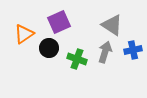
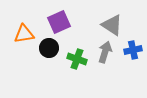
orange triangle: rotated 25 degrees clockwise
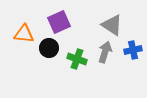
orange triangle: rotated 15 degrees clockwise
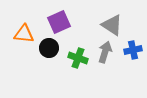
green cross: moved 1 px right, 1 px up
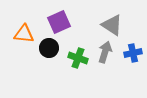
blue cross: moved 3 px down
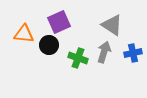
black circle: moved 3 px up
gray arrow: moved 1 px left
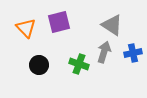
purple square: rotated 10 degrees clockwise
orange triangle: moved 2 px right, 6 px up; rotated 40 degrees clockwise
black circle: moved 10 px left, 20 px down
green cross: moved 1 px right, 6 px down
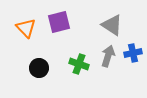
gray arrow: moved 4 px right, 4 px down
black circle: moved 3 px down
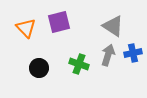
gray triangle: moved 1 px right, 1 px down
gray arrow: moved 1 px up
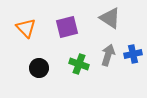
purple square: moved 8 px right, 5 px down
gray triangle: moved 3 px left, 8 px up
blue cross: moved 1 px down
